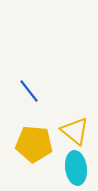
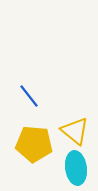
blue line: moved 5 px down
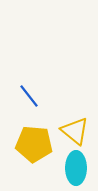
cyan ellipse: rotated 8 degrees clockwise
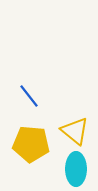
yellow pentagon: moved 3 px left
cyan ellipse: moved 1 px down
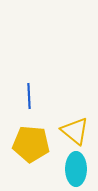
blue line: rotated 35 degrees clockwise
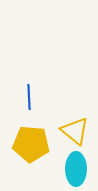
blue line: moved 1 px down
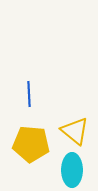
blue line: moved 3 px up
cyan ellipse: moved 4 px left, 1 px down
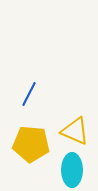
blue line: rotated 30 degrees clockwise
yellow triangle: rotated 16 degrees counterclockwise
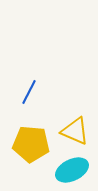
blue line: moved 2 px up
cyan ellipse: rotated 64 degrees clockwise
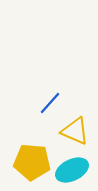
blue line: moved 21 px right, 11 px down; rotated 15 degrees clockwise
yellow pentagon: moved 1 px right, 18 px down
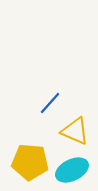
yellow pentagon: moved 2 px left
